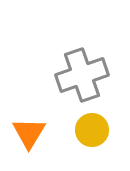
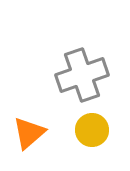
orange triangle: rotated 18 degrees clockwise
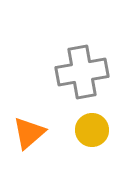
gray cross: moved 3 px up; rotated 9 degrees clockwise
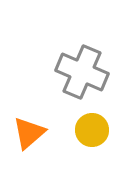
gray cross: rotated 33 degrees clockwise
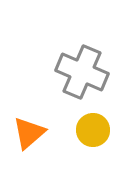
yellow circle: moved 1 px right
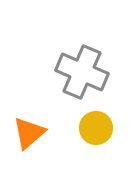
yellow circle: moved 3 px right, 2 px up
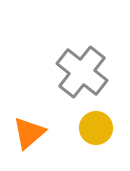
gray cross: rotated 15 degrees clockwise
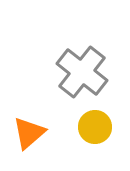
yellow circle: moved 1 px left, 1 px up
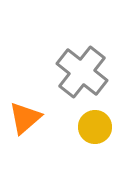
orange triangle: moved 4 px left, 15 px up
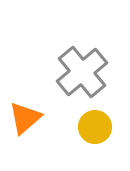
gray cross: rotated 12 degrees clockwise
